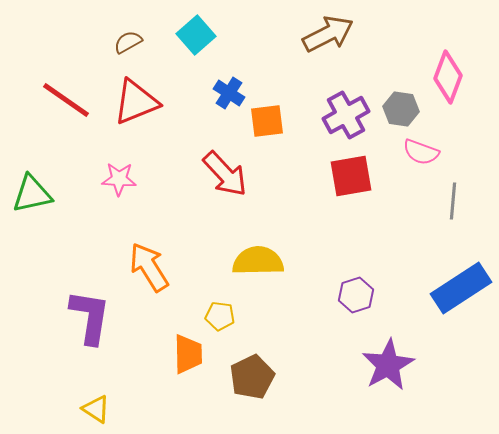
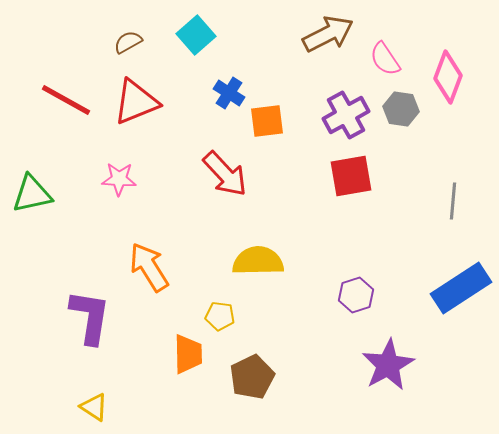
red line: rotated 6 degrees counterclockwise
pink semicircle: moved 36 px left, 93 px up; rotated 36 degrees clockwise
yellow triangle: moved 2 px left, 2 px up
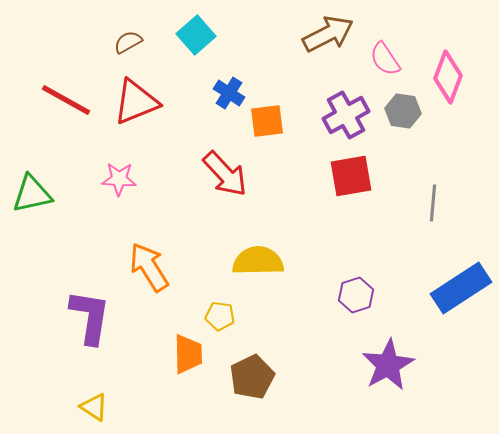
gray hexagon: moved 2 px right, 2 px down
gray line: moved 20 px left, 2 px down
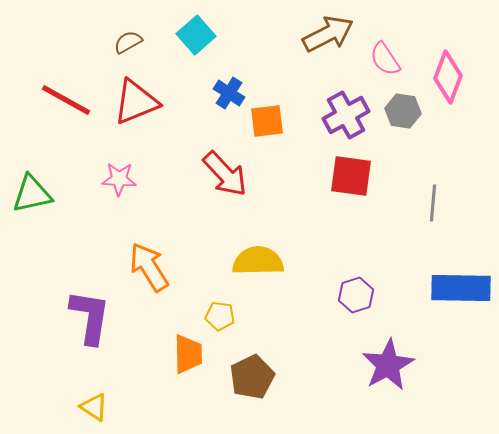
red square: rotated 18 degrees clockwise
blue rectangle: rotated 34 degrees clockwise
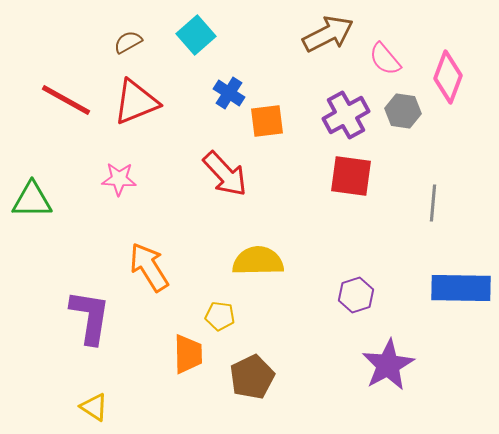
pink semicircle: rotated 6 degrees counterclockwise
green triangle: moved 6 px down; rotated 12 degrees clockwise
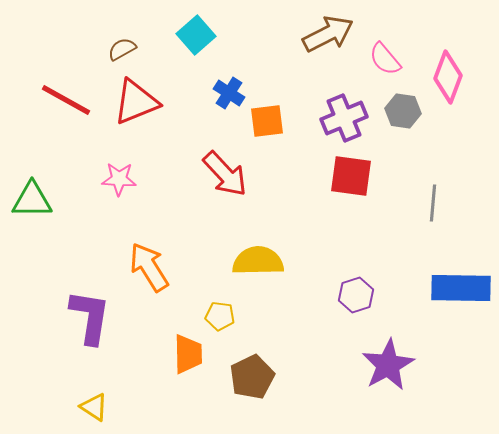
brown semicircle: moved 6 px left, 7 px down
purple cross: moved 2 px left, 3 px down; rotated 6 degrees clockwise
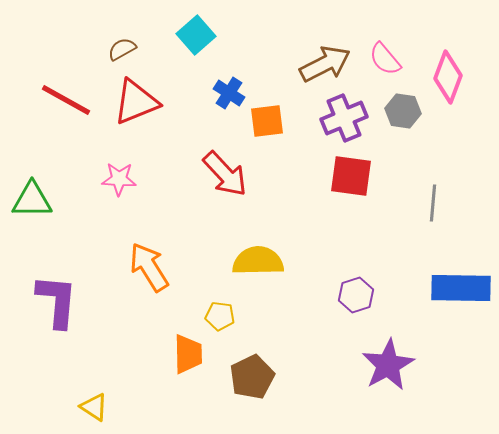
brown arrow: moved 3 px left, 30 px down
purple L-shape: moved 33 px left, 16 px up; rotated 4 degrees counterclockwise
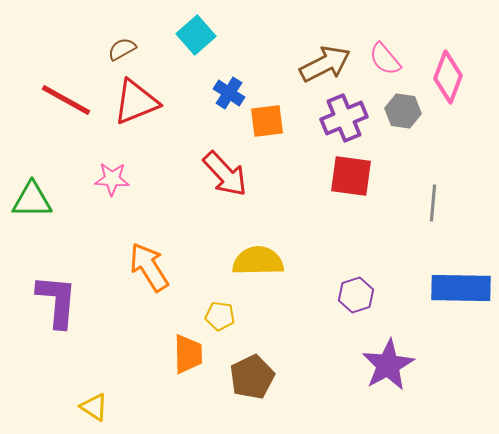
pink star: moved 7 px left
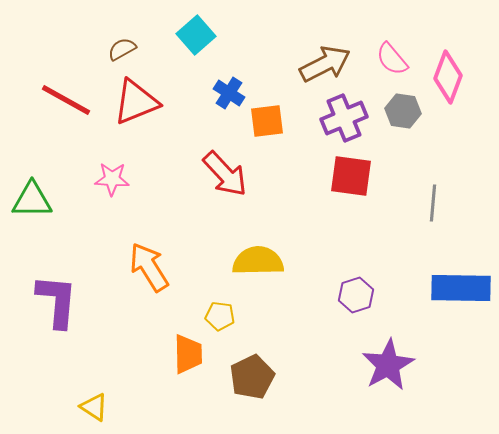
pink semicircle: moved 7 px right
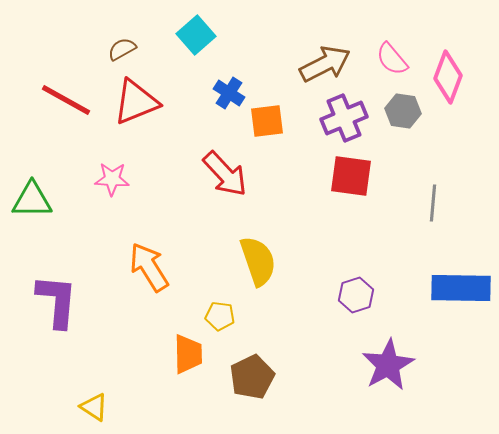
yellow semicircle: rotated 72 degrees clockwise
